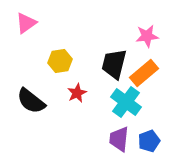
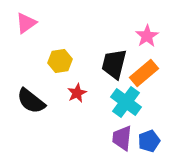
pink star: rotated 25 degrees counterclockwise
purple trapezoid: moved 3 px right, 1 px up
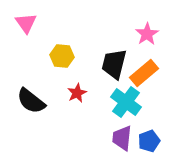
pink triangle: rotated 30 degrees counterclockwise
pink star: moved 2 px up
yellow hexagon: moved 2 px right, 5 px up; rotated 15 degrees clockwise
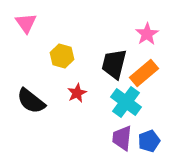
yellow hexagon: rotated 10 degrees clockwise
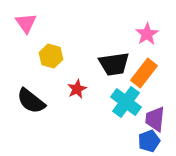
yellow hexagon: moved 11 px left
black trapezoid: rotated 112 degrees counterclockwise
orange rectangle: rotated 12 degrees counterclockwise
red star: moved 4 px up
purple trapezoid: moved 33 px right, 19 px up
